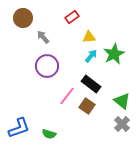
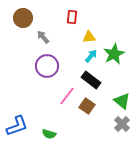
red rectangle: rotated 48 degrees counterclockwise
black rectangle: moved 4 px up
blue L-shape: moved 2 px left, 2 px up
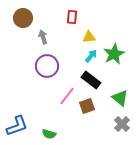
gray arrow: rotated 24 degrees clockwise
green triangle: moved 2 px left, 3 px up
brown square: rotated 35 degrees clockwise
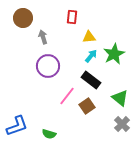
purple circle: moved 1 px right
brown square: rotated 14 degrees counterclockwise
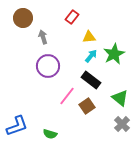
red rectangle: rotated 32 degrees clockwise
green semicircle: moved 1 px right
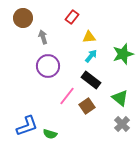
green star: moved 9 px right; rotated 10 degrees clockwise
blue L-shape: moved 10 px right
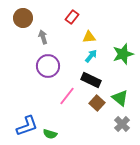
black rectangle: rotated 12 degrees counterclockwise
brown square: moved 10 px right, 3 px up; rotated 14 degrees counterclockwise
